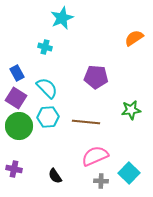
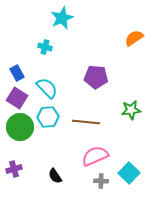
purple square: moved 1 px right
green circle: moved 1 px right, 1 px down
purple cross: rotated 28 degrees counterclockwise
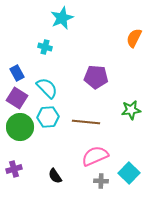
orange semicircle: rotated 30 degrees counterclockwise
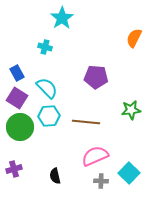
cyan star: rotated 10 degrees counterclockwise
cyan hexagon: moved 1 px right, 1 px up
black semicircle: rotated 21 degrees clockwise
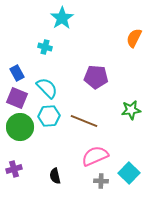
purple square: rotated 10 degrees counterclockwise
brown line: moved 2 px left, 1 px up; rotated 16 degrees clockwise
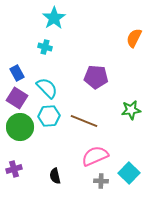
cyan star: moved 8 px left
purple square: rotated 10 degrees clockwise
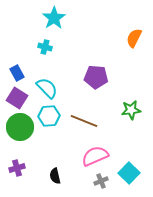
purple cross: moved 3 px right, 1 px up
gray cross: rotated 24 degrees counterclockwise
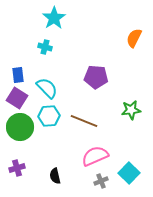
blue rectangle: moved 1 px right, 2 px down; rotated 21 degrees clockwise
